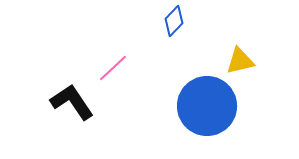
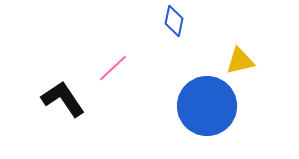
blue diamond: rotated 32 degrees counterclockwise
black L-shape: moved 9 px left, 3 px up
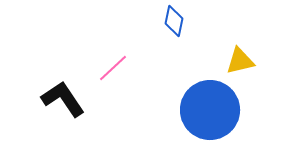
blue circle: moved 3 px right, 4 px down
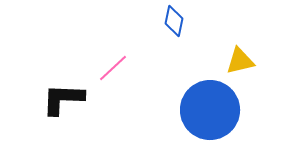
black L-shape: rotated 54 degrees counterclockwise
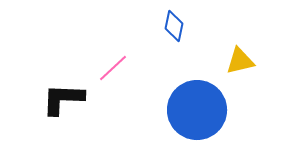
blue diamond: moved 5 px down
blue circle: moved 13 px left
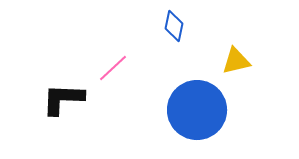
yellow triangle: moved 4 px left
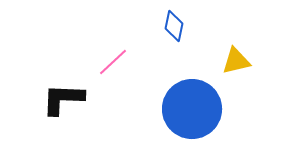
pink line: moved 6 px up
blue circle: moved 5 px left, 1 px up
